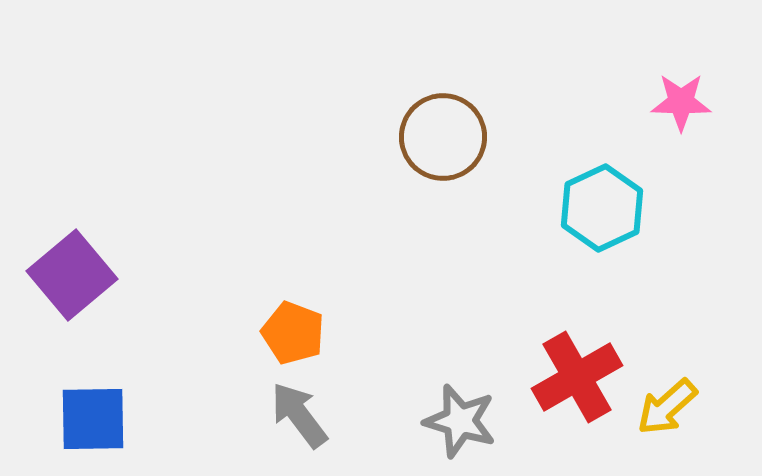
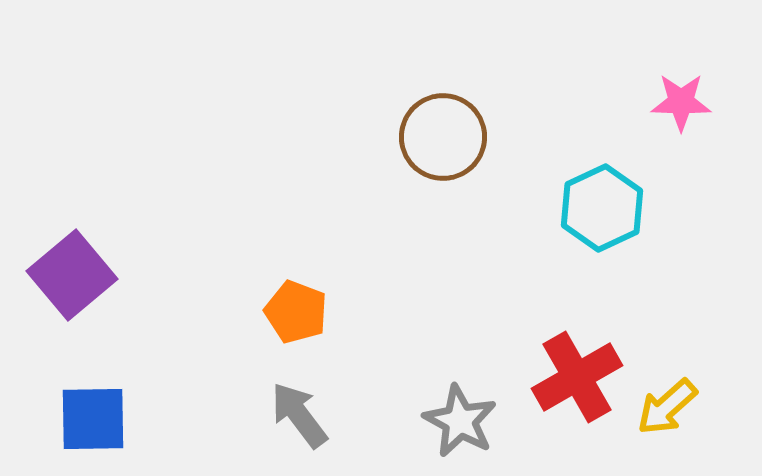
orange pentagon: moved 3 px right, 21 px up
gray star: rotated 12 degrees clockwise
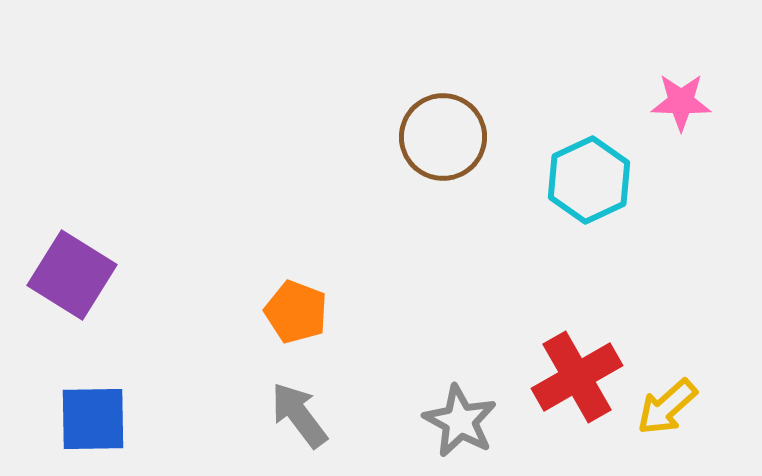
cyan hexagon: moved 13 px left, 28 px up
purple square: rotated 18 degrees counterclockwise
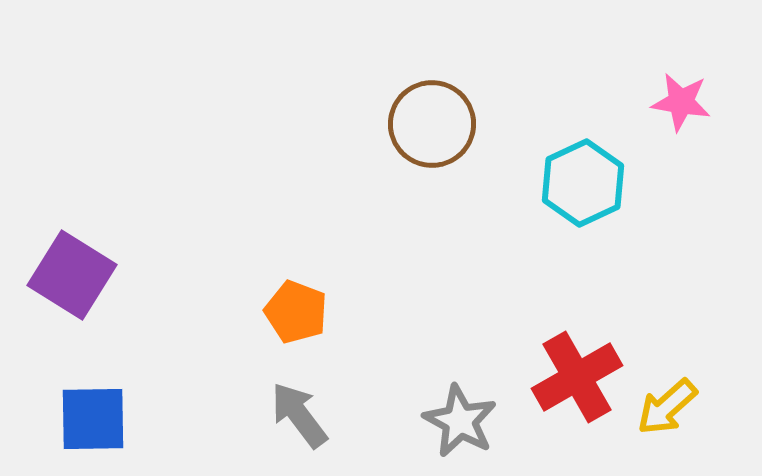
pink star: rotated 8 degrees clockwise
brown circle: moved 11 px left, 13 px up
cyan hexagon: moved 6 px left, 3 px down
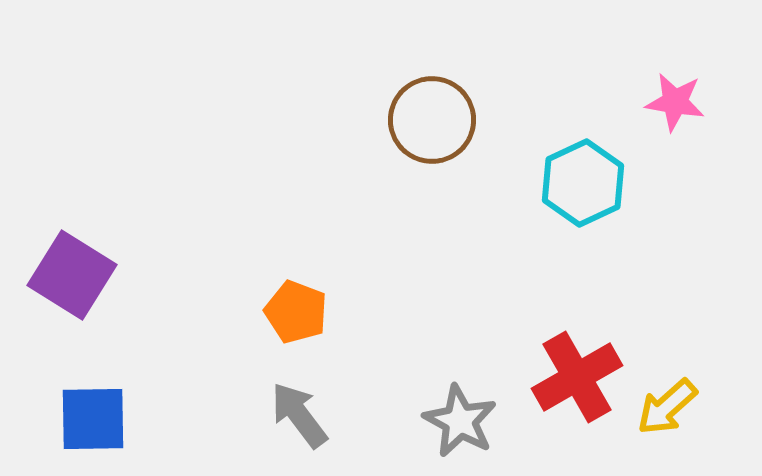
pink star: moved 6 px left
brown circle: moved 4 px up
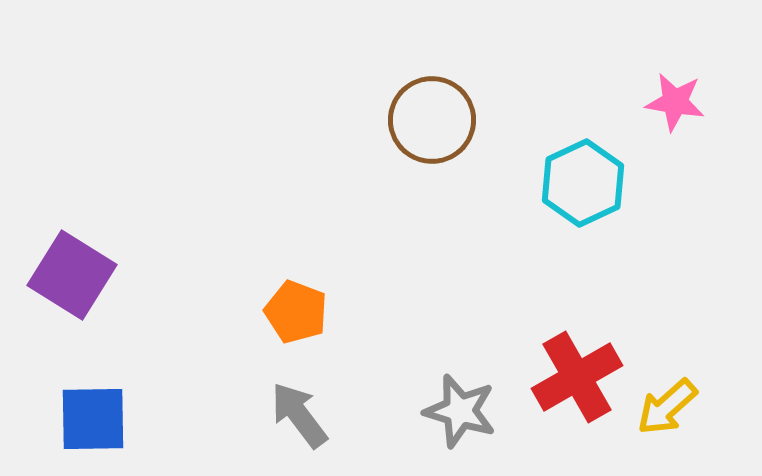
gray star: moved 10 px up; rotated 12 degrees counterclockwise
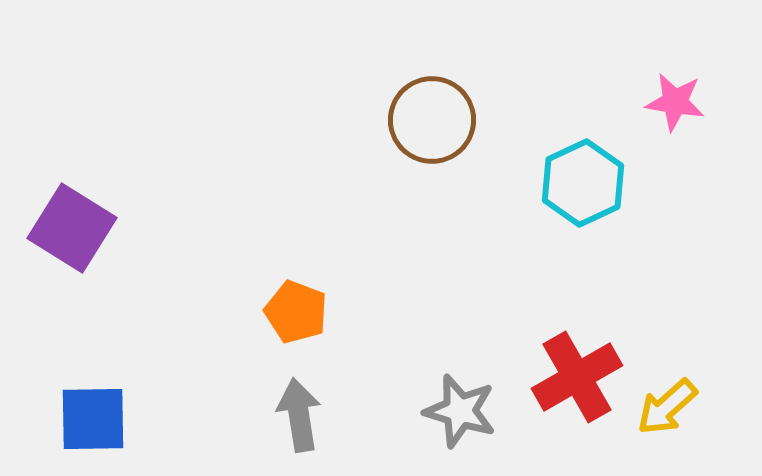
purple square: moved 47 px up
gray arrow: rotated 28 degrees clockwise
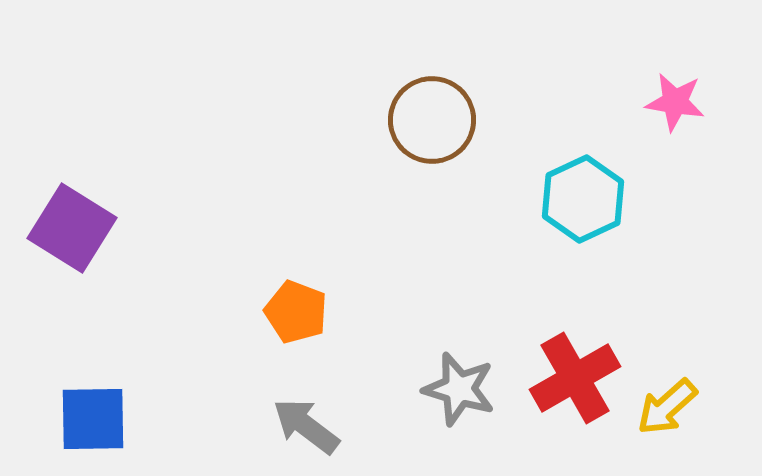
cyan hexagon: moved 16 px down
red cross: moved 2 px left, 1 px down
gray star: moved 1 px left, 22 px up
gray arrow: moved 7 px right, 11 px down; rotated 44 degrees counterclockwise
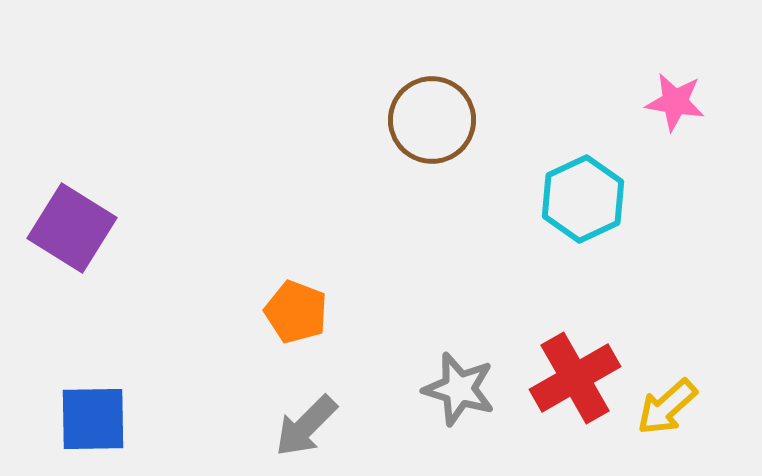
gray arrow: rotated 82 degrees counterclockwise
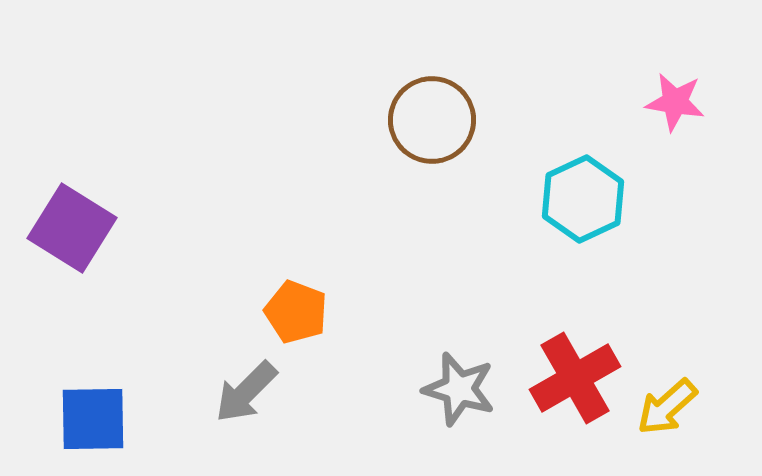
gray arrow: moved 60 px left, 34 px up
